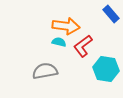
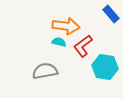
cyan hexagon: moved 1 px left, 2 px up
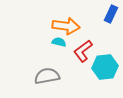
blue rectangle: rotated 66 degrees clockwise
red L-shape: moved 5 px down
cyan hexagon: rotated 15 degrees counterclockwise
gray semicircle: moved 2 px right, 5 px down
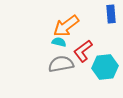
blue rectangle: rotated 30 degrees counterclockwise
orange arrow: rotated 136 degrees clockwise
gray semicircle: moved 14 px right, 12 px up
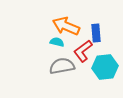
blue rectangle: moved 15 px left, 19 px down
orange arrow: rotated 60 degrees clockwise
cyan semicircle: moved 2 px left
gray semicircle: moved 1 px right, 2 px down
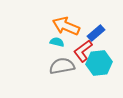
blue rectangle: rotated 54 degrees clockwise
cyan hexagon: moved 6 px left, 4 px up
